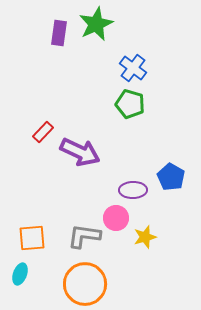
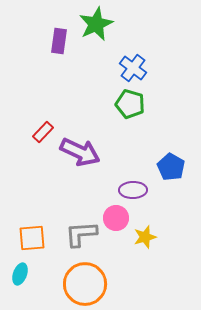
purple rectangle: moved 8 px down
blue pentagon: moved 10 px up
gray L-shape: moved 3 px left, 2 px up; rotated 12 degrees counterclockwise
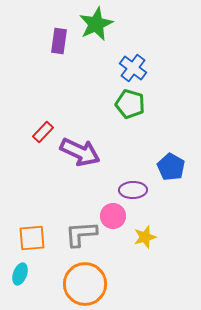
pink circle: moved 3 px left, 2 px up
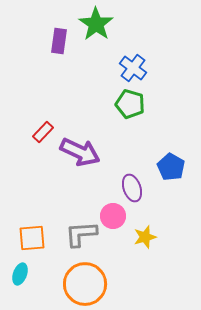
green star: rotated 12 degrees counterclockwise
purple ellipse: moved 1 px left, 2 px up; rotated 72 degrees clockwise
